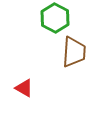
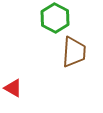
red triangle: moved 11 px left
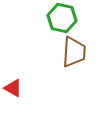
green hexagon: moved 7 px right; rotated 16 degrees counterclockwise
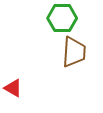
green hexagon: rotated 12 degrees counterclockwise
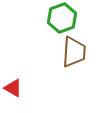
green hexagon: rotated 20 degrees counterclockwise
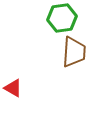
green hexagon: rotated 12 degrees clockwise
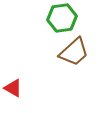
brown trapezoid: rotated 44 degrees clockwise
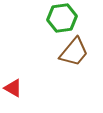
brown trapezoid: rotated 8 degrees counterclockwise
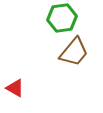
red triangle: moved 2 px right
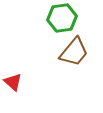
red triangle: moved 2 px left, 6 px up; rotated 12 degrees clockwise
